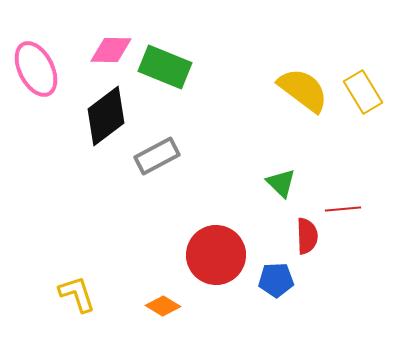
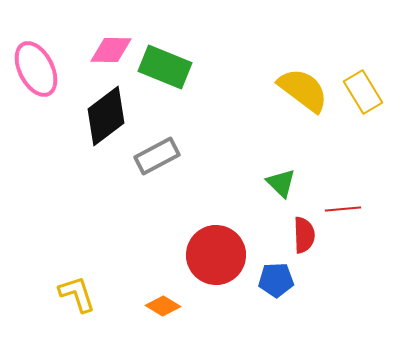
red semicircle: moved 3 px left, 1 px up
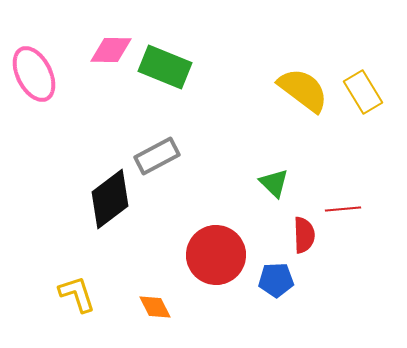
pink ellipse: moved 2 px left, 5 px down
black diamond: moved 4 px right, 83 px down
green triangle: moved 7 px left
orange diamond: moved 8 px left, 1 px down; rotated 32 degrees clockwise
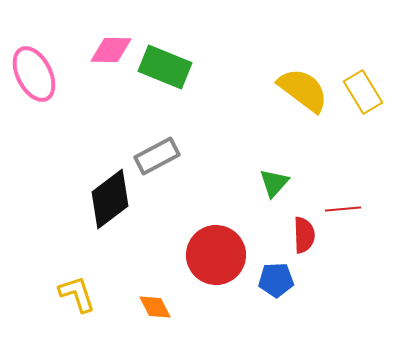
green triangle: rotated 28 degrees clockwise
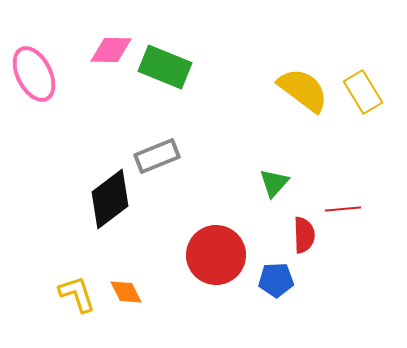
gray rectangle: rotated 6 degrees clockwise
orange diamond: moved 29 px left, 15 px up
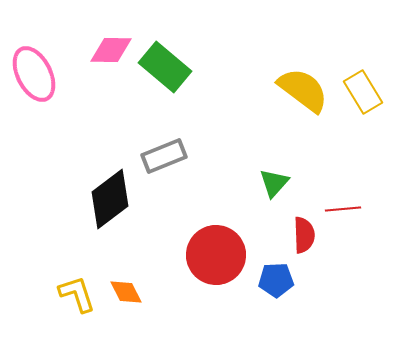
green rectangle: rotated 18 degrees clockwise
gray rectangle: moved 7 px right
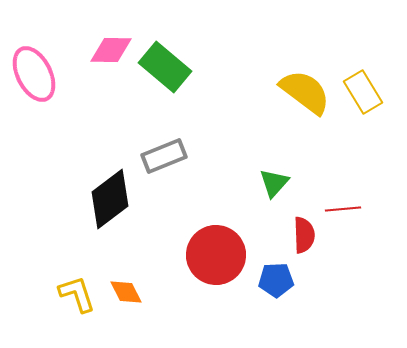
yellow semicircle: moved 2 px right, 2 px down
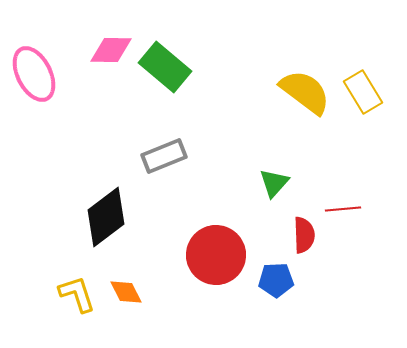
black diamond: moved 4 px left, 18 px down
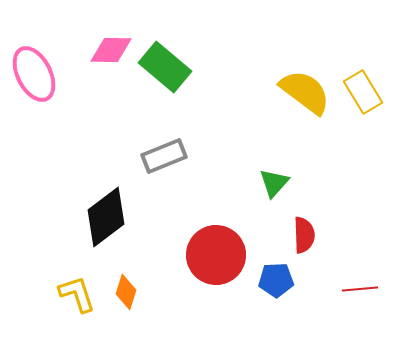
red line: moved 17 px right, 80 px down
orange diamond: rotated 44 degrees clockwise
